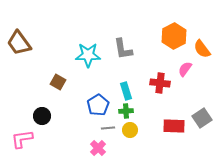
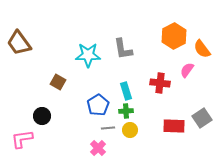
pink semicircle: moved 2 px right, 1 px down
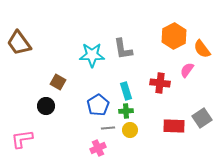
cyan star: moved 4 px right
black circle: moved 4 px right, 10 px up
pink cross: rotated 21 degrees clockwise
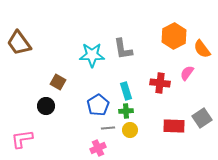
pink semicircle: moved 3 px down
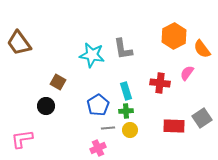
cyan star: rotated 10 degrees clockwise
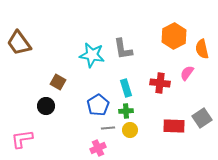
orange semicircle: rotated 24 degrees clockwise
cyan rectangle: moved 3 px up
